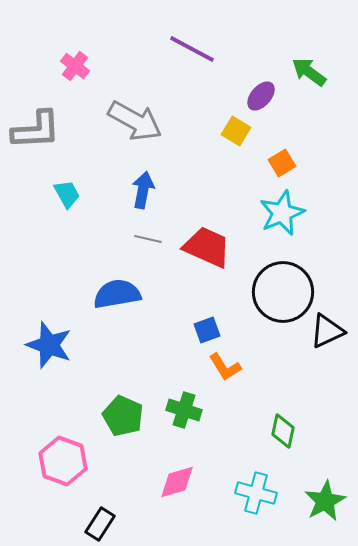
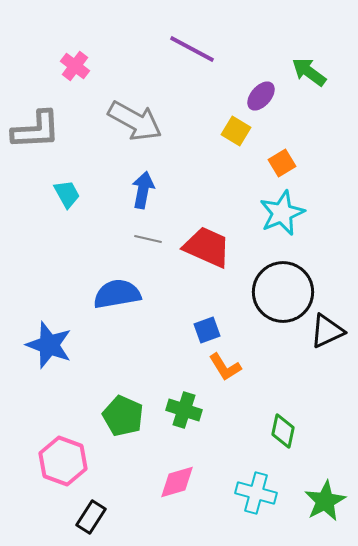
black rectangle: moved 9 px left, 7 px up
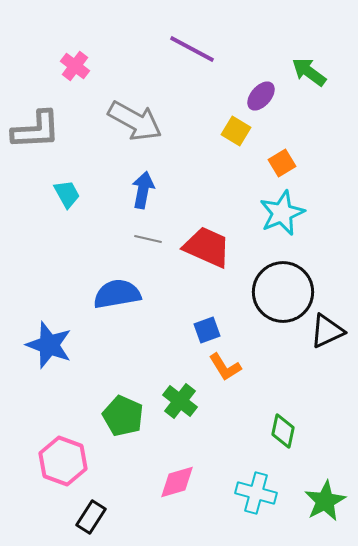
green cross: moved 4 px left, 9 px up; rotated 20 degrees clockwise
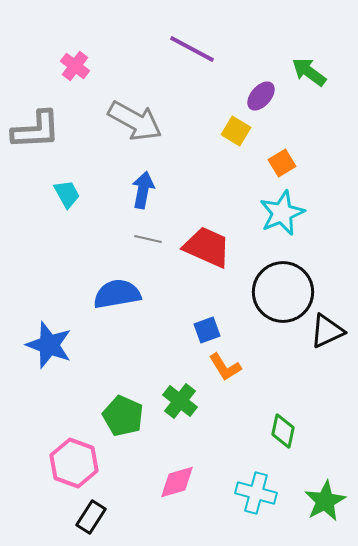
pink hexagon: moved 11 px right, 2 px down
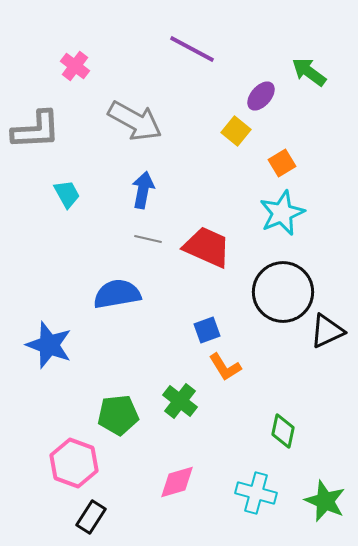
yellow square: rotated 8 degrees clockwise
green pentagon: moved 5 px left, 1 px up; rotated 30 degrees counterclockwise
green star: rotated 21 degrees counterclockwise
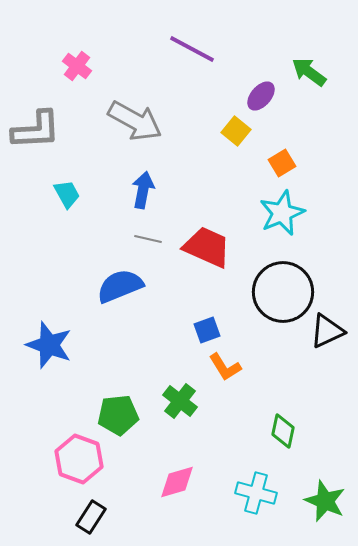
pink cross: moved 2 px right
blue semicircle: moved 3 px right, 8 px up; rotated 12 degrees counterclockwise
pink hexagon: moved 5 px right, 4 px up
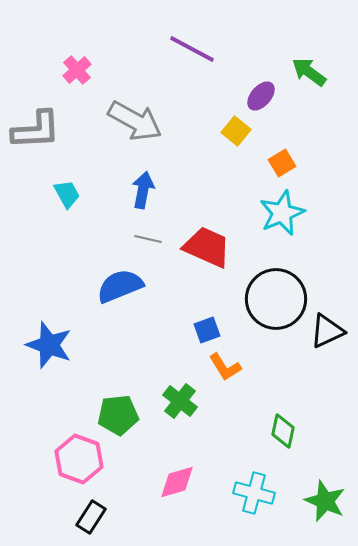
pink cross: moved 4 px down; rotated 12 degrees clockwise
black circle: moved 7 px left, 7 px down
cyan cross: moved 2 px left
